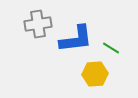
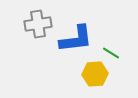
green line: moved 5 px down
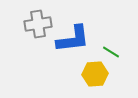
blue L-shape: moved 3 px left
green line: moved 1 px up
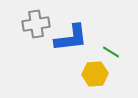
gray cross: moved 2 px left
blue L-shape: moved 2 px left, 1 px up
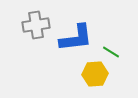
gray cross: moved 1 px down
blue L-shape: moved 5 px right
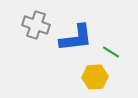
gray cross: rotated 28 degrees clockwise
yellow hexagon: moved 3 px down
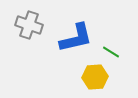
gray cross: moved 7 px left
blue L-shape: rotated 6 degrees counterclockwise
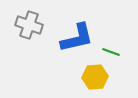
blue L-shape: moved 1 px right
green line: rotated 12 degrees counterclockwise
